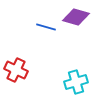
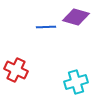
blue line: rotated 18 degrees counterclockwise
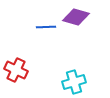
cyan cross: moved 2 px left
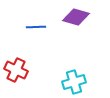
blue line: moved 10 px left
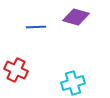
cyan cross: moved 1 px left, 1 px down
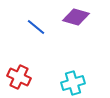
blue line: rotated 42 degrees clockwise
red cross: moved 3 px right, 7 px down
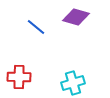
red cross: rotated 25 degrees counterclockwise
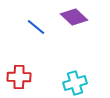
purple diamond: moved 2 px left; rotated 28 degrees clockwise
cyan cross: moved 2 px right
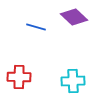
blue line: rotated 24 degrees counterclockwise
cyan cross: moved 2 px left, 2 px up; rotated 15 degrees clockwise
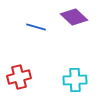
red cross: rotated 15 degrees counterclockwise
cyan cross: moved 2 px right, 1 px up
